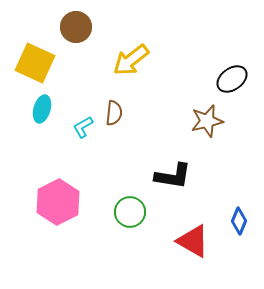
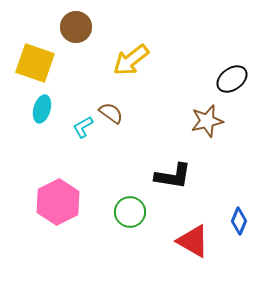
yellow square: rotated 6 degrees counterclockwise
brown semicircle: moved 3 px left; rotated 60 degrees counterclockwise
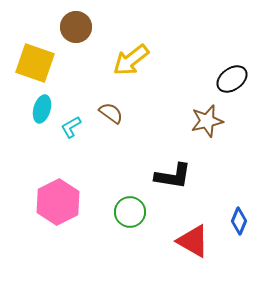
cyan L-shape: moved 12 px left
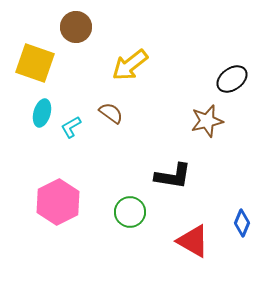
yellow arrow: moved 1 px left, 5 px down
cyan ellipse: moved 4 px down
blue diamond: moved 3 px right, 2 px down
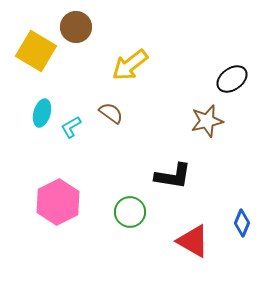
yellow square: moved 1 px right, 12 px up; rotated 12 degrees clockwise
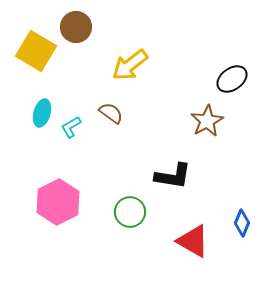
brown star: rotated 16 degrees counterclockwise
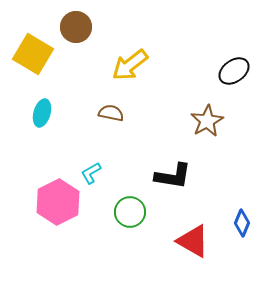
yellow square: moved 3 px left, 3 px down
black ellipse: moved 2 px right, 8 px up
brown semicircle: rotated 25 degrees counterclockwise
cyan L-shape: moved 20 px right, 46 px down
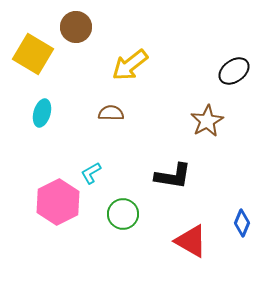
brown semicircle: rotated 10 degrees counterclockwise
green circle: moved 7 px left, 2 px down
red triangle: moved 2 px left
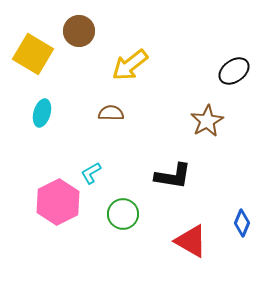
brown circle: moved 3 px right, 4 px down
